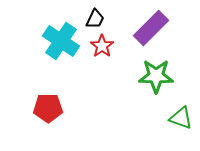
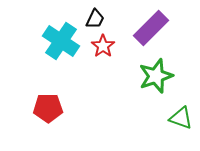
red star: moved 1 px right
green star: rotated 20 degrees counterclockwise
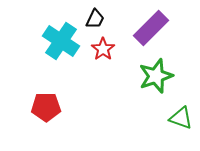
red star: moved 3 px down
red pentagon: moved 2 px left, 1 px up
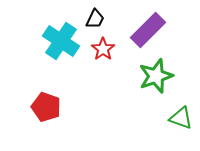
purple rectangle: moved 3 px left, 2 px down
red pentagon: rotated 20 degrees clockwise
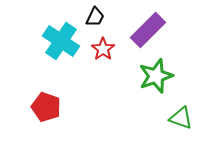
black trapezoid: moved 2 px up
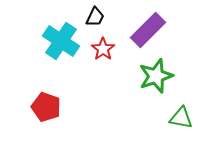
green triangle: rotated 10 degrees counterclockwise
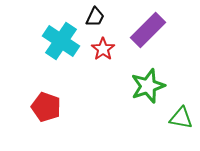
green star: moved 8 px left, 10 px down
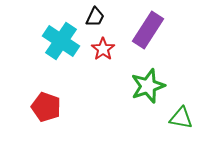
purple rectangle: rotated 12 degrees counterclockwise
